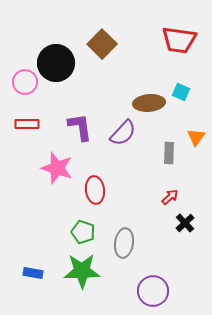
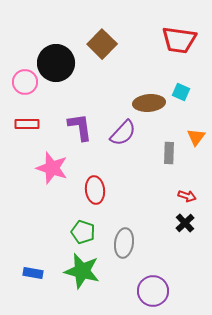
pink star: moved 5 px left
red arrow: moved 17 px right, 1 px up; rotated 60 degrees clockwise
green star: rotated 15 degrees clockwise
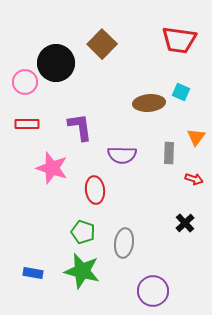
purple semicircle: moved 1 px left, 22 px down; rotated 48 degrees clockwise
red arrow: moved 7 px right, 17 px up
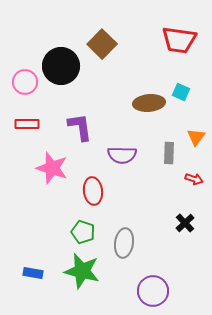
black circle: moved 5 px right, 3 px down
red ellipse: moved 2 px left, 1 px down
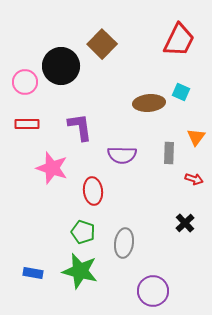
red trapezoid: rotated 72 degrees counterclockwise
green star: moved 2 px left
